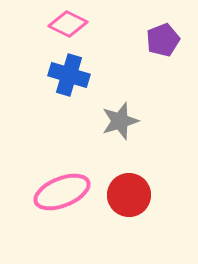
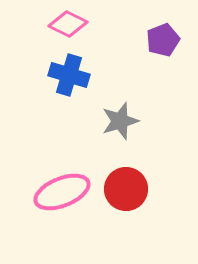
red circle: moved 3 px left, 6 px up
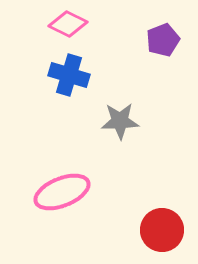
gray star: rotated 15 degrees clockwise
red circle: moved 36 px right, 41 px down
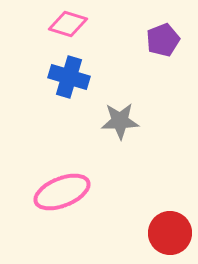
pink diamond: rotated 9 degrees counterclockwise
blue cross: moved 2 px down
red circle: moved 8 px right, 3 px down
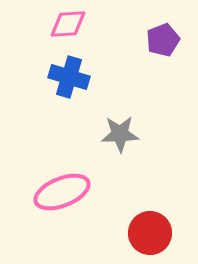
pink diamond: rotated 21 degrees counterclockwise
gray star: moved 13 px down
red circle: moved 20 px left
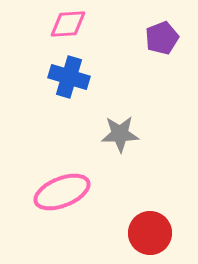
purple pentagon: moved 1 px left, 2 px up
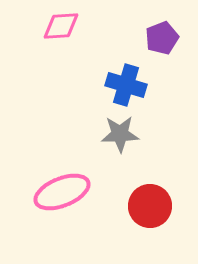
pink diamond: moved 7 px left, 2 px down
blue cross: moved 57 px right, 8 px down
red circle: moved 27 px up
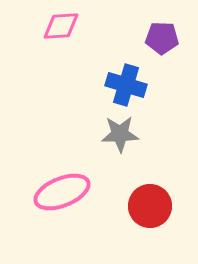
purple pentagon: rotated 24 degrees clockwise
